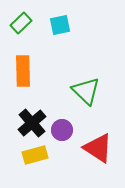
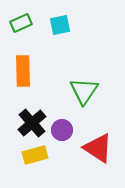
green rectangle: rotated 20 degrees clockwise
green triangle: moved 2 px left; rotated 20 degrees clockwise
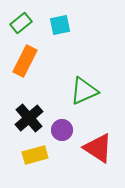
green rectangle: rotated 15 degrees counterclockwise
orange rectangle: moved 2 px right, 10 px up; rotated 28 degrees clockwise
green triangle: rotated 32 degrees clockwise
black cross: moved 3 px left, 5 px up
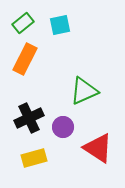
green rectangle: moved 2 px right
orange rectangle: moved 2 px up
black cross: rotated 16 degrees clockwise
purple circle: moved 1 px right, 3 px up
yellow rectangle: moved 1 px left, 3 px down
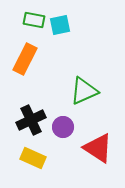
green rectangle: moved 11 px right, 3 px up; rotated 50 degrees clockwise
black cross: moved 2 px right, 2 px down
yellow rectangle: moved 1 px left; rotated 40 degrees clockwise
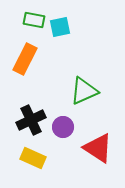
cyan square: moved 2 px down
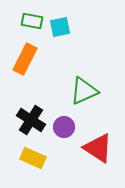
green rectangle: moved 2 px left, 1 px down
black cross: rotated 32 degrees counterclockwise
purple circle: moved 1 px right
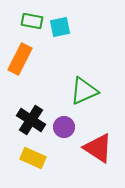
orange rectangle: moved 5 px left
